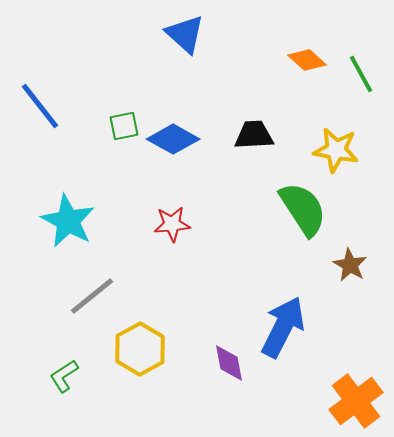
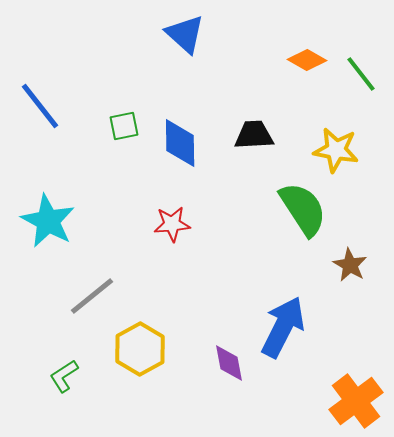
orange diamond: rotated 12 degrees counterclockwise
green line: rotated 9 degrees counterclockwise
blue diamond: moved 7 px right, 4 px down; rotated 60 degrees clockwise
cyan star: moved 20 px left
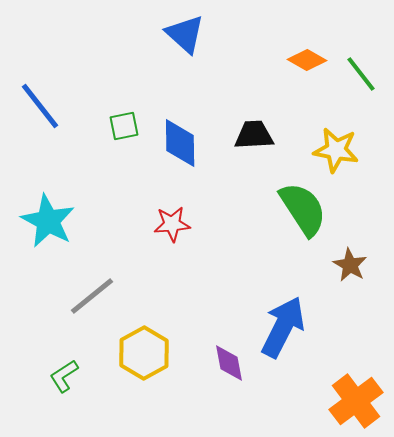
yellow hexagon: moved 4 px right, 4 px down
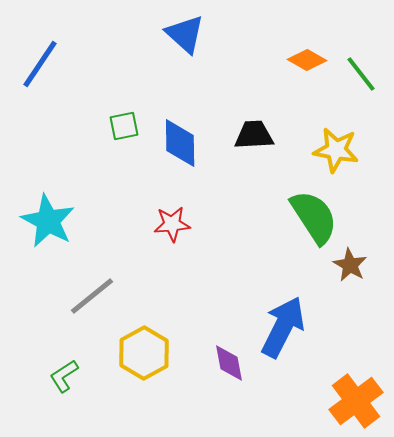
blue line: moved 42 px up; rotated 72 degrees clockwise
green semicircle: moved 11 px right, 8 px down
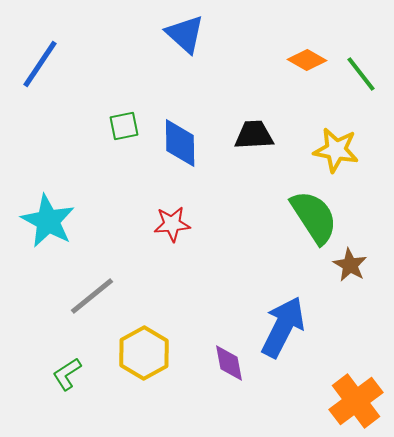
green L-shape: moved 3 px right, 2 px up
